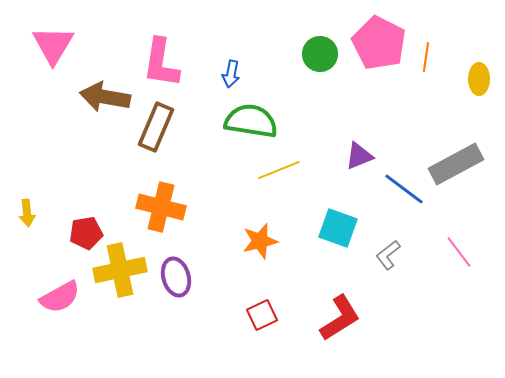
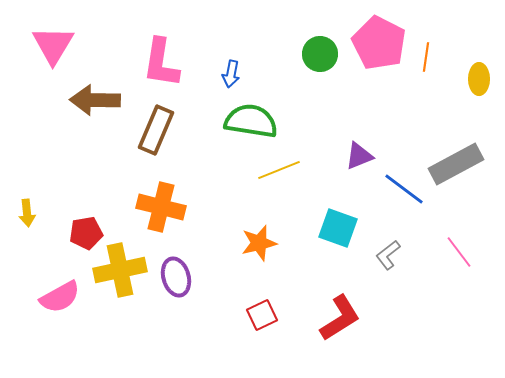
brown arrow: moved 10 px left, 3 px down; rotated 9 degrees counterclockwise
brown rectangle: moved 3 px down
orange star: moved 1 px left, 2 px down
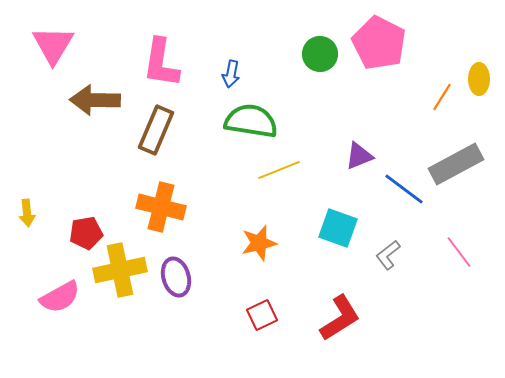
orange line: moved 16 px right, 40 px down; rotated 24 degrees clockwise
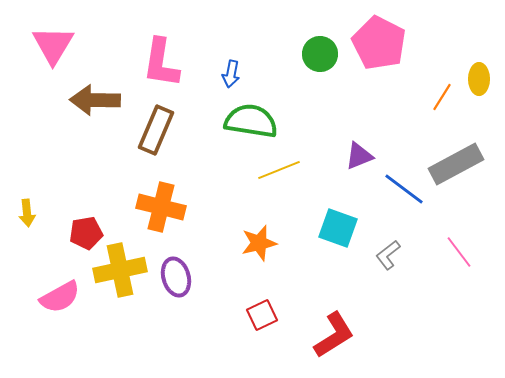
red L-shape: moved 6 px left, 17 px down
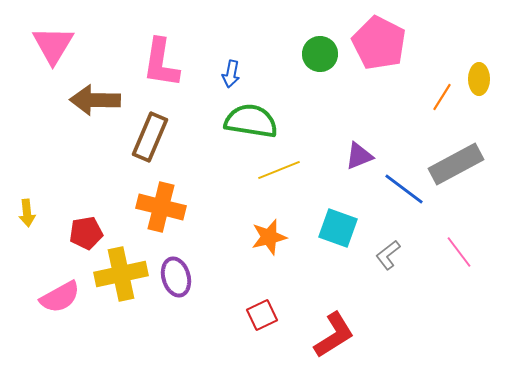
brown rectangle: moved 6 px left, 7 px down
orange star: moved 10 px right, 6 px up
yellow cross: moved 1 px right, 4 px down
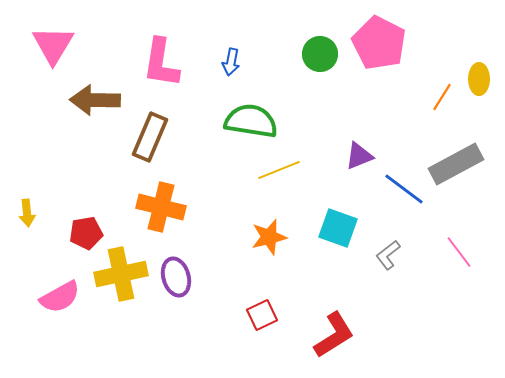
blue arrow: moved 12 px up
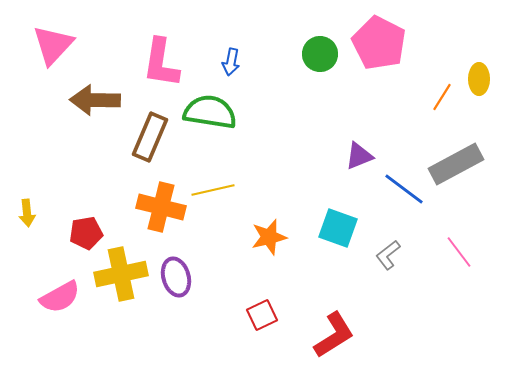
pink triangle: rotated 12 degrees clockwise
green semicircle: moved 41 px left, 9 px up
yellow line: moved 66 px left, 20 px down; rotated 9 degrees clockwise
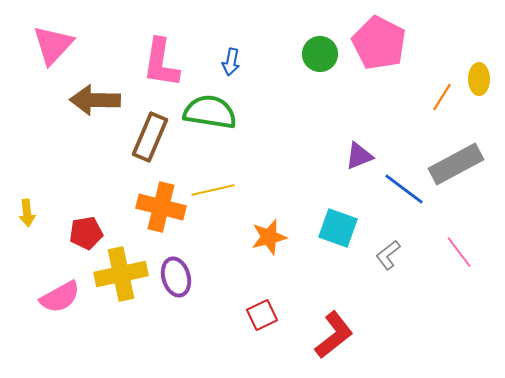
red L-shape: rotated 6 degrees counterclockwise
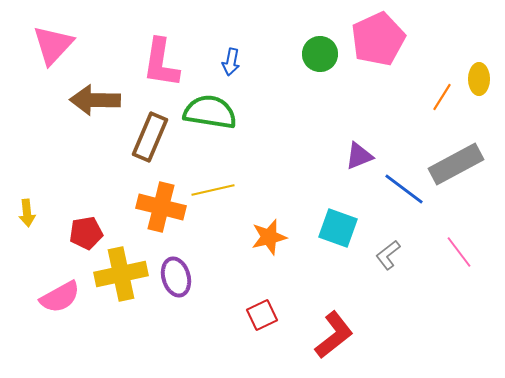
pink pentagon: moved 1 px left, 4 px up; rotated 20 degrees clockwise
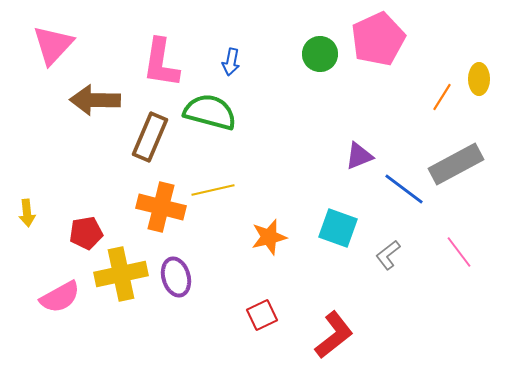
green semicircle: rotated 6 degrees clockwise
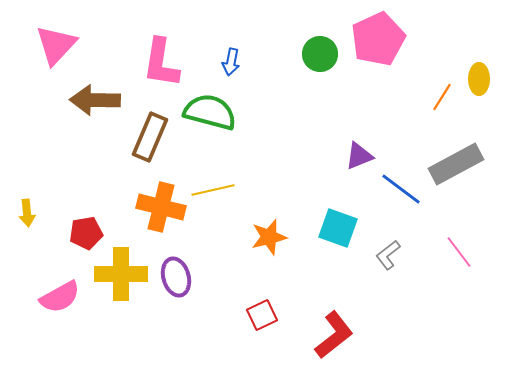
pink triangle: moved 3 px right
blue line: moved 3 px left
yellow cross: rotated 12 degrees clockwise
